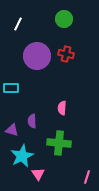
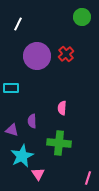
green circle: moved 18 px right, 2 px up
red cross: rotated 35 degrees clockwise
pink line: moved 1 px right, 1 px down
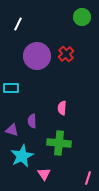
pink triangle: moved 6 px right
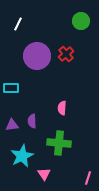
green circle: moved 1 px left, 4 px down
purple triangle: moved 5 px up; rotated 24 degrees counterclockwise
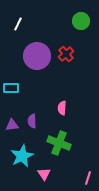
green cross: rotated 15 degrees clockwise
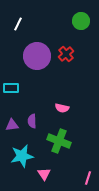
pink semicircle: rotated 80 degrees counterclockwise
green cross: moved 2 px up
cyan star: rotated 15 degrees clockwise
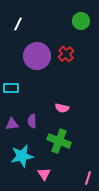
purple triangle: moved 1 px up
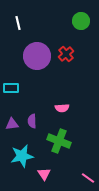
white line: moved 1 px up; rotated 40 degrees counterclockwise
pink semicircle: rotated 16 degrees counterclockwise
pink line: rotated 72 degrees counterclockwise
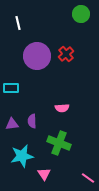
green circle: moved 7 px up
green cross: moved 2 px down
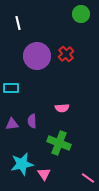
cyan star: moved 8 px down
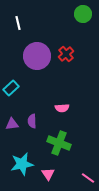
green circle: moved 2 px right
cyan rectangle: rotated 42 degrees counterclockwise
pink triangle: moved 4 px right
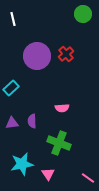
white line: moved 5 px left, 4 px up
purple triangle: moved 1 px up
